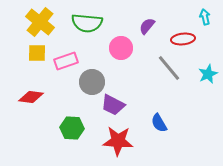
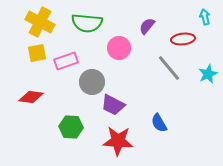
yellow cross: rotated 12 degrees counterclockwise
pink circle: moved 2 px left
yellow square: rotated 12 degrees counterclockwise
green hexagon: moved 1 px left, 1 px up
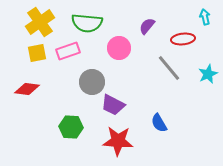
yellow cross: rotated 28 degrees clockwise
pink rectangle: moved 2 px right, 10 px up
red diamond: moved 4 px left, 8 px up
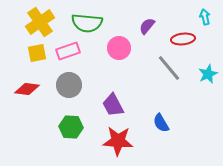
gray circle: moved 23 px left, 3 px down
purple trapezoid: rotated 35 degrees clockwise
blue semicircle: moved 2 px right
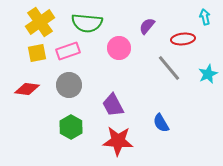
green hexagon: rotated 25 degrees clockwise
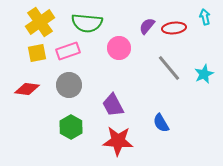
red ellipse: moved 9 px left, 11 px up
cyan star: moved 4 px left
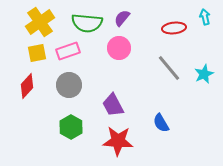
purple semicircle: moved 25 px left, 8 px up
red diamond: moved 3 px up; rotated 55 degrees counterclockwise
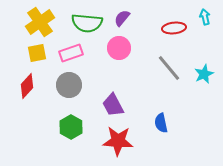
pink rectangle: moved 3 px right, 2 px down
blue semicircle: rotated 18 degrees clockwise
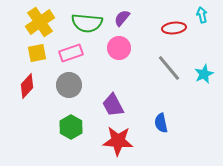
cyan arrow: moved 3 px left, 2 px up
